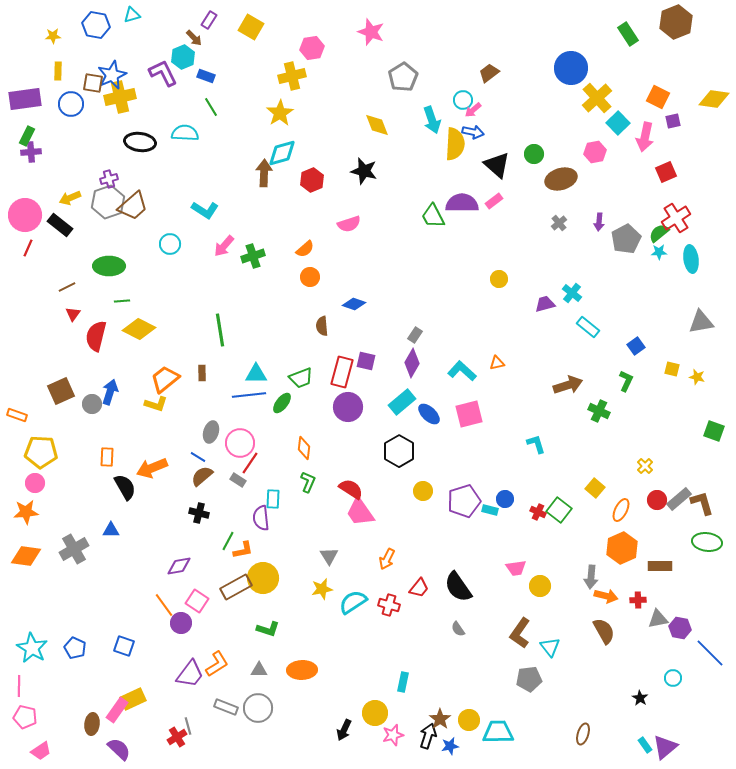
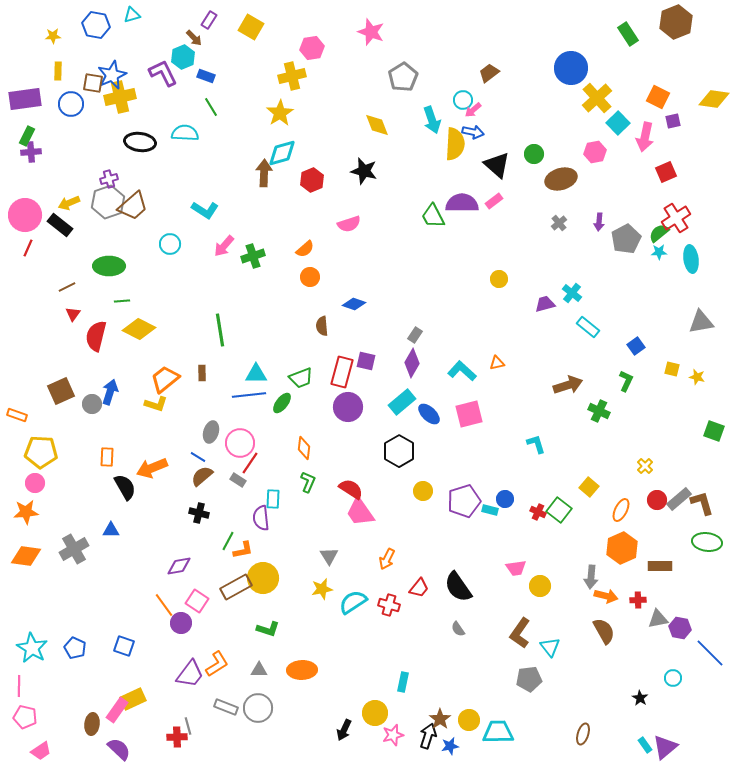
yellow arrow at (70, 198): moved 1 px left, 5 px down
yellow square at (595, 488): moved 6 px left, 1 px up
red cross at (177, 737): rotated 30 degrees clockwise
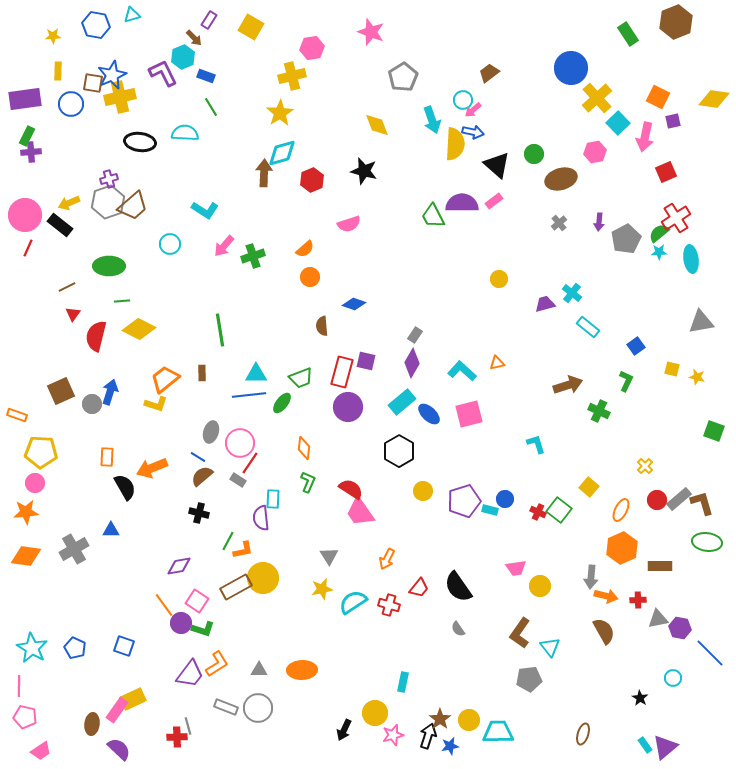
green L-shape at (268, 629): moved 65 px left
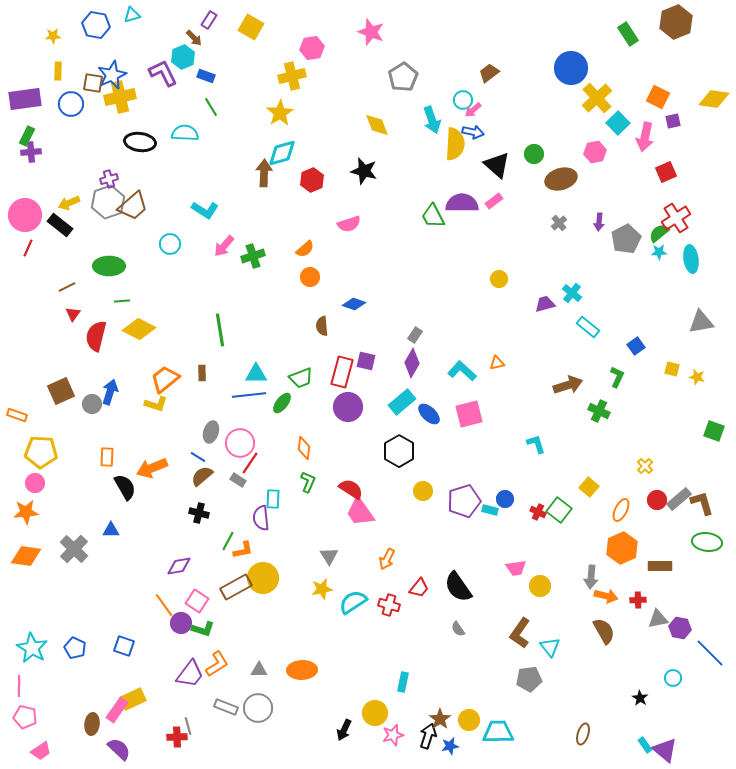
green L-shape at (626, 381): moved 9 px left, 4 px up
gray cross at (74, 549): rotated 16 degrees counterclockwise
purple triangle at (665, 747): moved 3 px down; rotated 40 degrees counterclockwise
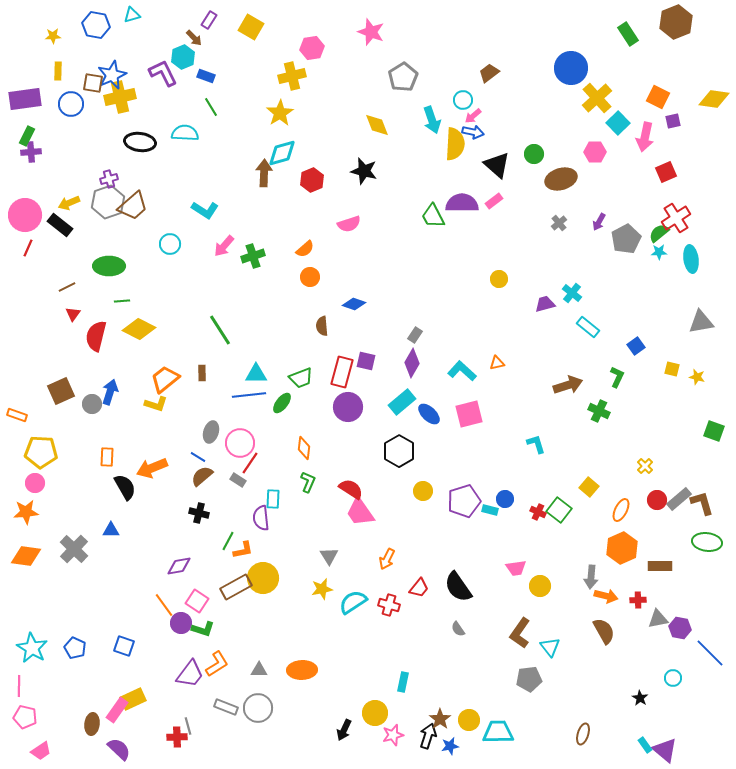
pink arrow at (473, 110): moved 6 px down
pink hexagon at (595, 152): rotated 10 degrees clockwise
purple arrow at (599, 222): rotated 24 degrees clockwise
green line at (220, 330): rotated 24 degrees counterclockwise
